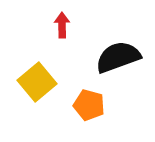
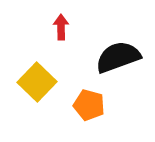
red arrow: moved 1 px left, 2 px down
yellow square: rotated 6 degrees counterclockwise
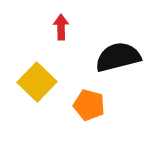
black semicircle: rotated 6 degrees clockwise
